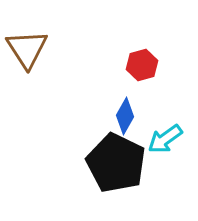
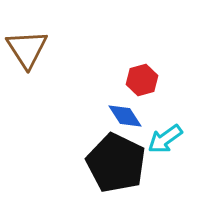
red hexagon: moved 15 px down
blue diamond: rotated 63 degrees counterclockwise
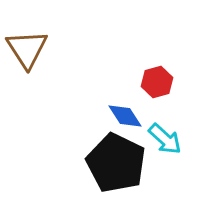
red hexagon: moved 15 px right, 2 px down
cyan arrow: rotated 102 degrees counterclockwise
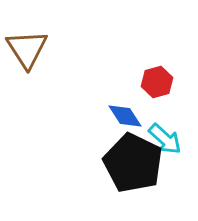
black pentagon: moved 17 px right
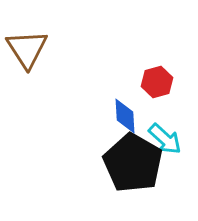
blue diamond: rotated 30 degrees clockwise
black pentagon: rotated 4 degrees clockwise
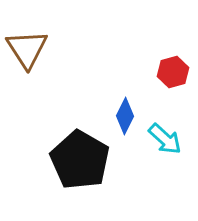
red hexagon: moved 16 px right, 10 px up
blue diamond: rotated 30 degrees clockwise
black pentagon: moved 53 px left, 3 px up
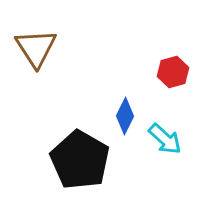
brown triangle: moved 9 px right, 1 px up
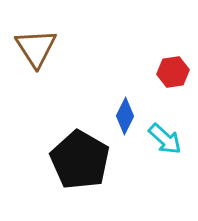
red hexagon: rotated 8 degrees clockwise
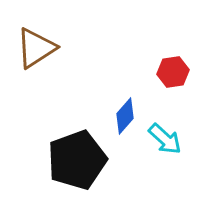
brown triangle: rotated 30 degrees clockwise
blue diamond: rotated 15 degrees clockwise
black pentagon: moved 3 px left; rotated 22 degrees clockwise
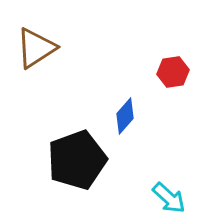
cyan arrow: moved 4 px right, 59 px down
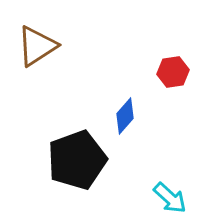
brown triangle: moved 1 px right, 2 px up
cyan arrow: moved 1 px right
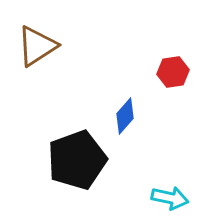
cyan arrow: rotated 30 degrees counterclockwise
